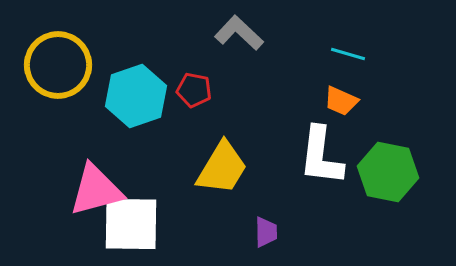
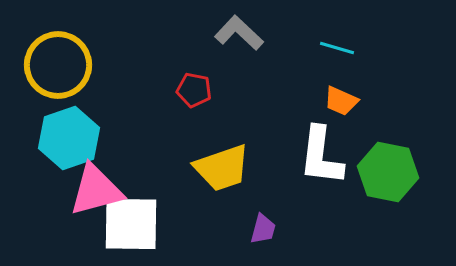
cyan line: moved 11 px left, 6 px up
cyan hexagon: moved 67 px left, 42 px down
yellow trapezoid: rotated 40 degrees clockwise
purple trapezoid: moved 3 px left, 3 px up; rotated 16 degrees clockwise
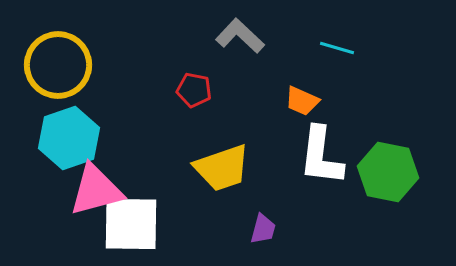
gray L-shape: moved 1 px right, 3 px down
orange trapezoid: moved 39 px left
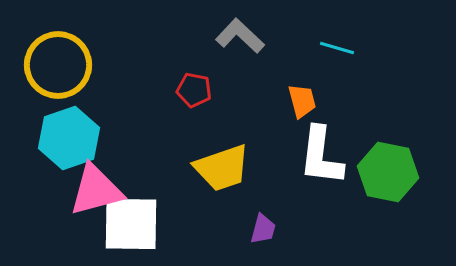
orange trapezoid: rotated 129 degrees counterclockwise
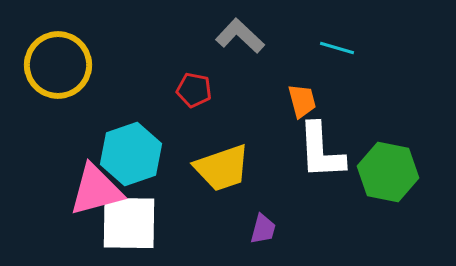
cyan hexagon: moved 62 px right, 16 px down
white L-shape: moved 5 px up; rotated 10 degrees counterclockwise
white square: moved 2 px left, 1 px up
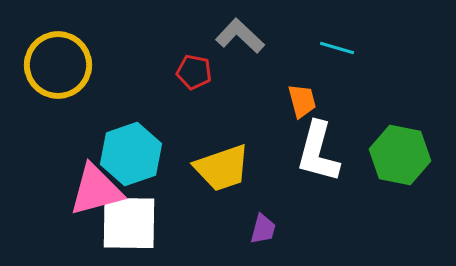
red pentagon: moved 18 px up
white L-shape: moved 3 px left, 1 px down; rotated 18 degrees clockwise
green hexagon: moved 12 px right, 17 px up
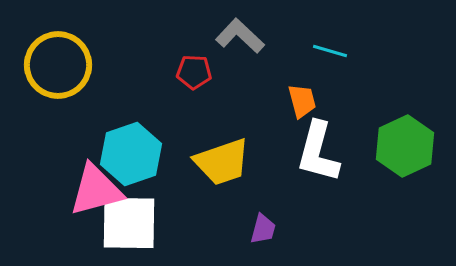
cyan line: moved 7 px left, 3 px down
red pentagon: rotated 8 degrees counterclockwise
green hexagon: moved 5 px right, 9 px up; rotated 24 degrees clockwise
yellow trapezoid: moved 6 px up
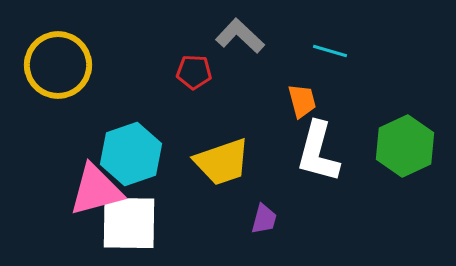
purple trapezoid: moved 1 px right, 10 px up
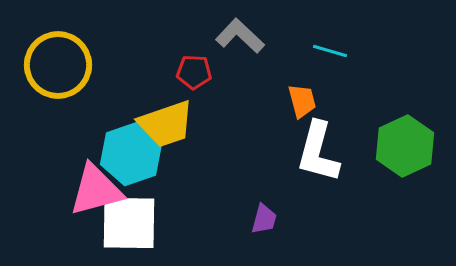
yellow trapezoid: moved 56 px left, 38 px up
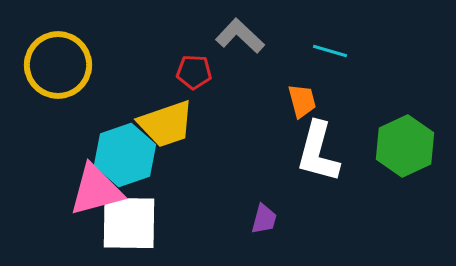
cyan hexagon: moved 6 px left, 1 px down
